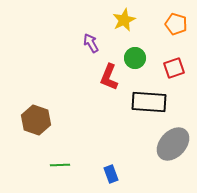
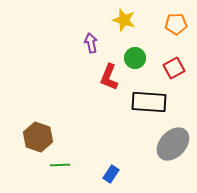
yellow star: rotated 30 degrees counterclockwise
orange pentagon: rotated 20 degrees counterclockwise
purple arrow: rotated 18 degrees clockwise
red square: rotated 10 degrees counterclockwise
brown hexagon: moved 2 px right, 17 px down
blue rectangle: rotated 54 degrees clockwise
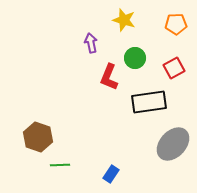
black rectangle: rotated 12 degrees counterclockwise
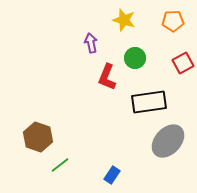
orange pentagon: moved 3 px left, 3 px up
red square: moved 9 px right, 5 px up
red L-shape: moved 2 px left
gray ellipse: moved 5 px left, 3 px up
green line: rotated 36 degrees counterclockwise
blue rectangle: moved 1 px right, 1 px down
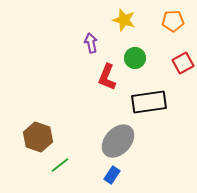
gray ellipse: moved 50 px left
